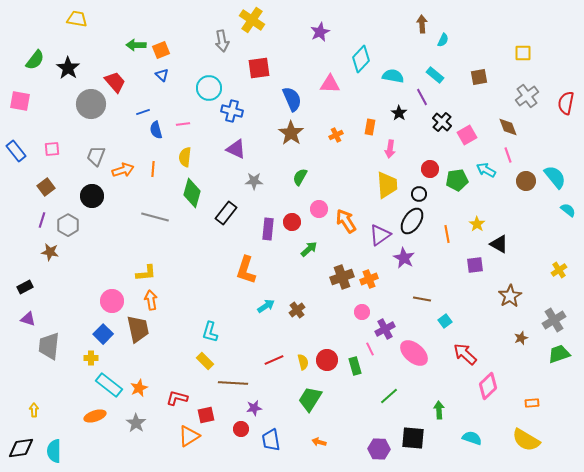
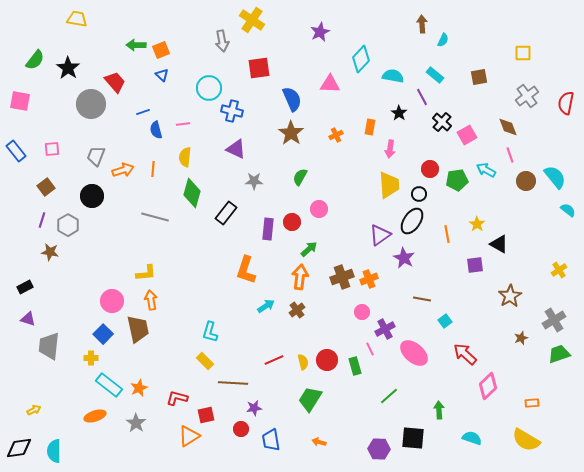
pink line at (508, 155): moved 2 px right
yellow trapezoid at (387, 185): moved 2 px right
orange arrow at (346, 221): moved 46 px left, 56 px down; rotated 40 degrees clockwise
yellow arrow at (34, 410): rotated 64 degrees clockwise
black diamond at (21, 448): moved 2 px left
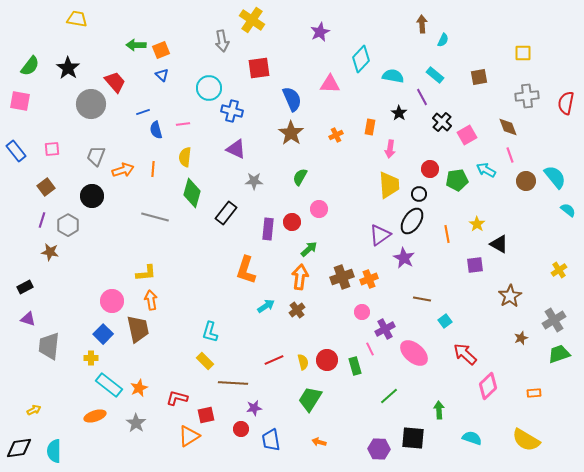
green semicircle at (35, 60): moved 5 px left, 6 px down
gray cross at (527, 96): rotated 30 degrees clockwise
orange rectangle at (532, 403): moved 2 px right, 10 px up
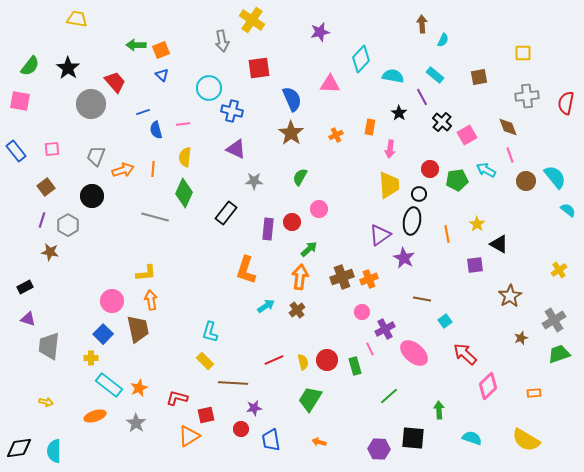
purple star at (320, 32): rotated 12 degrees clockwise
green diamond at (192, 193): moved 8 px left; rotated 8 degrees clockwise
black ellipse at (412, 221): rotated 24 degrees counterclockwise
yellow arrow at (34, 410): moved 12 px right, 8 px up; rotated 40 degrees clockwise
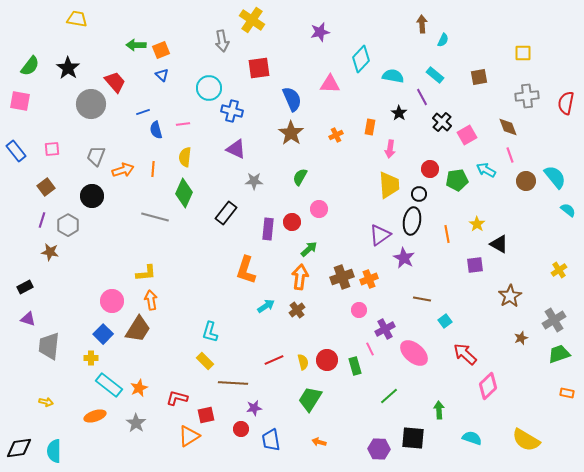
pink circle at (362, 312): moved 3 px left, 2 px up
brown trapezoid at (138, 329): rotated 44 degrees clockwise
orange rectangle at (534, 393): moved 33 px right; rotated 16 degrees clockwise
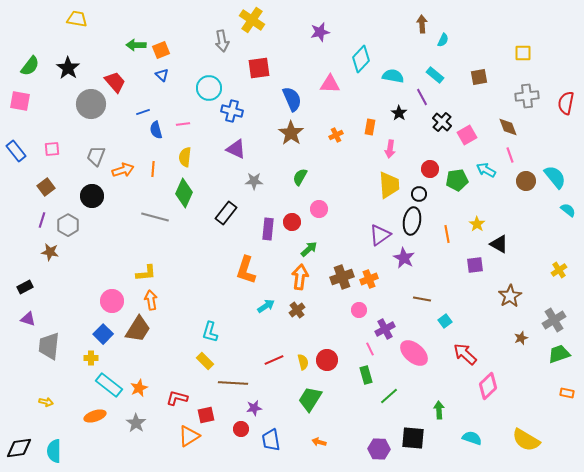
green rectangle at (355, 366): moved 11 px right, 9 px down
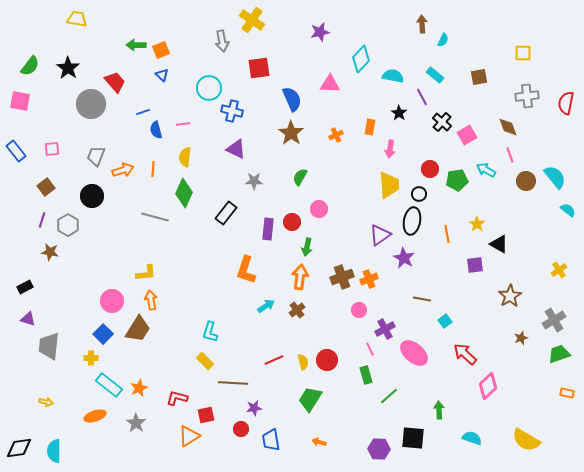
green arrow at (309, 249): moved 2 px left, 2 px up; rotated 144 degrees clockwise
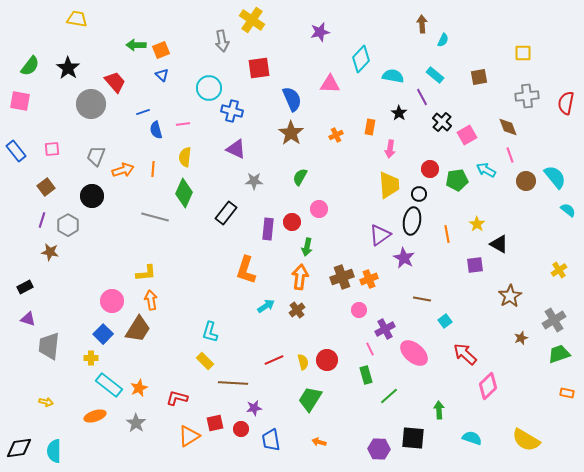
red square at (206, 415): moved 9 px right, 8 px down
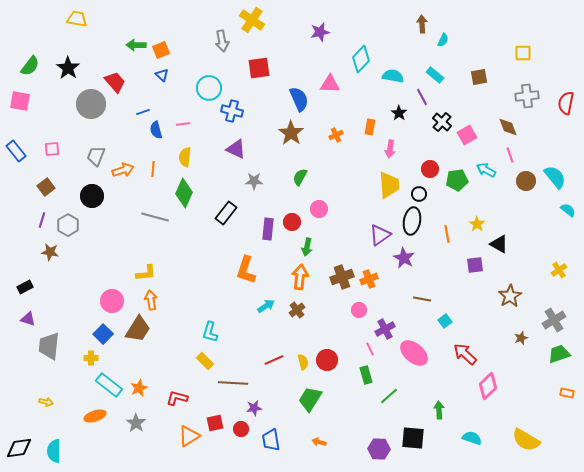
blue semicircle at (292, 99): moved 7 px right
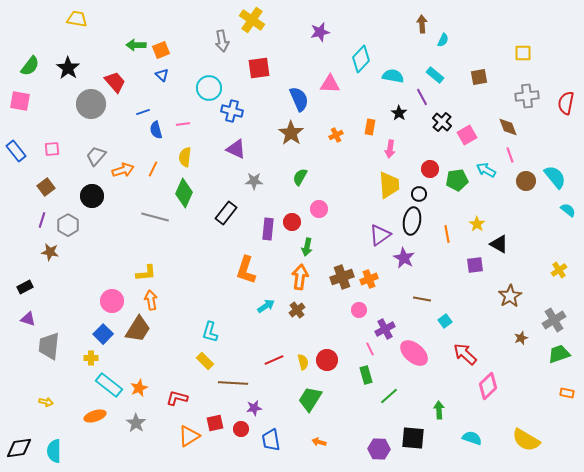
gray trapezoid at (96, 156): rotated 20 degrees clockwise
orange line at (153, 169): rotated 21 degrees clockwise
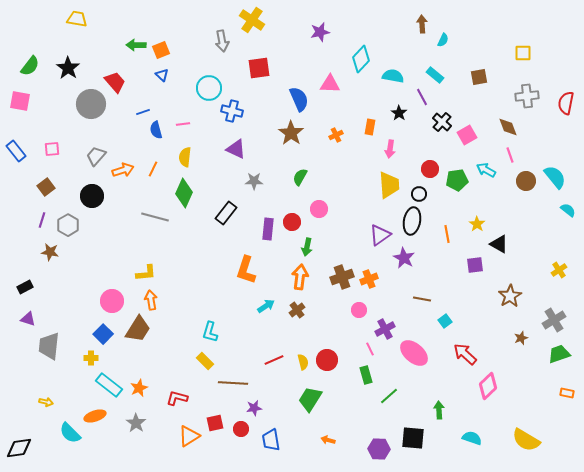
orange arrow at (319, 442): moved 9 px right, 2 px up
cyan semicircle at (54, 451): moved 16 px right, 18 px up; rotated 45 degrees counterclockwise
